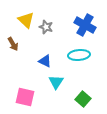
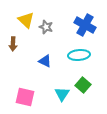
brown arrow: rotated 32 degrees clockwise
cyan triangle: moved 6 px right, 12 px down
green square: moved 14 px up
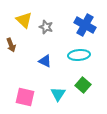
yellow triangle: moved 2 px left
brown arrow: moved 2 px left, 1 px down; rotated 24 degrees counterclockwise
cyan triangle: moved 4 px left
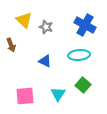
pink square: moved 1 px up; rotated 18 degrees counterclockwise
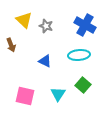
gray star: moved 1 px up
pink square: rotated 18 degrees clockwise
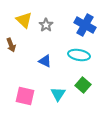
gray star: moved 1 px up; rotated 16 degrees clockwise
cyan ellipse: rotated 15 degrees clockwise
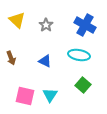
yellow triangle: moved 7 px left
brown arrow: moved 13 px down
cyan triangle: moved 8 px left, 1 px down
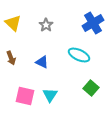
yellow triangle: moved 4 px left, 3 px down
blue cross: moved 8 px right, 2 px up; rotated 30 degrees clockwise
cyan ellipse: rotated 15 degrees clockwise
blue triangle: moved 3 px left, 1 px down
green square: moved 8 px right, 3 px down
